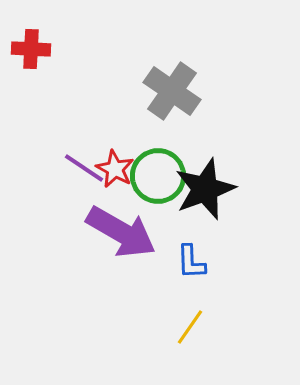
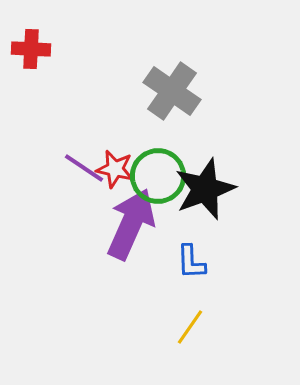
red star: rotated 15 degrees counterclockwise
purple arrow: moved 10 px right, 8 px up; rotated 96 degrees counterclockwise
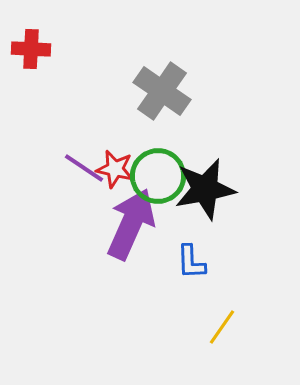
gray cross: moved 10 px left
black star: rotated 10 degrees clockwise
yellow line: moved 32 px right
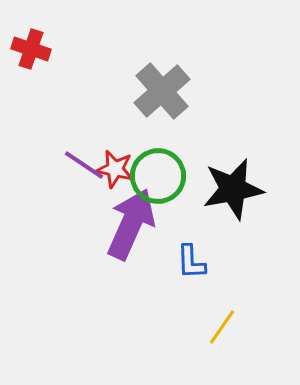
red cross: rotated 15 degrees clockwise
gray cross: rotated 14 degrees clockwise
purple line: moved 3 px up
black star: moved 28 px right
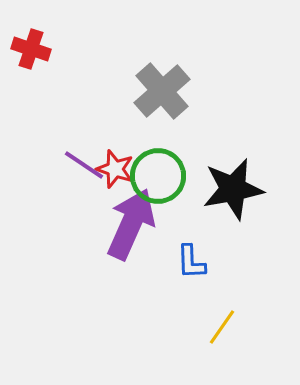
red star: rotated 6 degrees clockwise
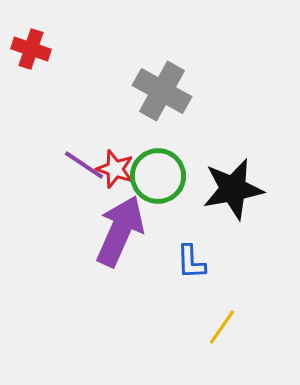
gray cross: rotated 20 degrees counterclockwise
purple arrow: moved 11 px left, 7 px down
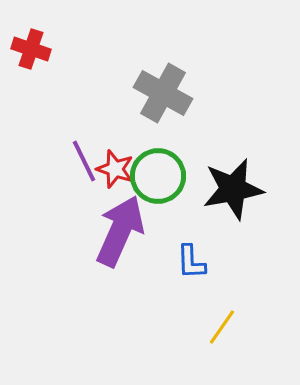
gray cross: moved 1 px right, 2 px down
purple line: moved 4 px up; rotated 30 degrees clockwise
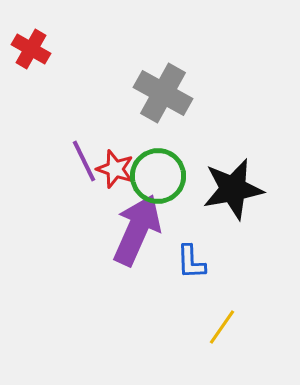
red cross: rotated 12 degrees clockwise
purple arrow: moved 17 px right, 1 px up
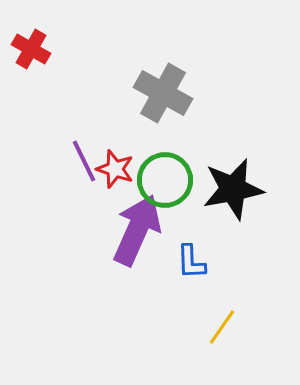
green circle: moved 7 px right, 4 px down
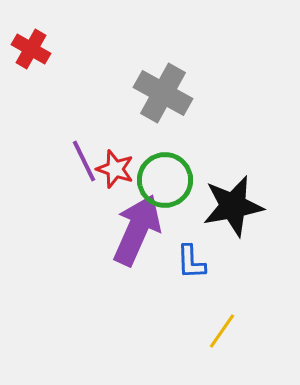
black star: moved 17 px down
yellow line: moved 4 px down
